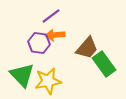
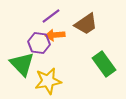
brown trapezoid: moved 1 px left, 24 px up; rotated 15 degrees clockwise
green triangle: moved 11 px up
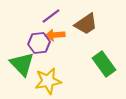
purple hexagon: rotated 15 degrees counterclockwise
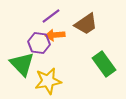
purple hexagon: rotated 15 degrees clockwise
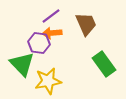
brown trapezoid: rotated 80 degrees counterclockwise
orange arrow: moved 3 px left, 2 px up
